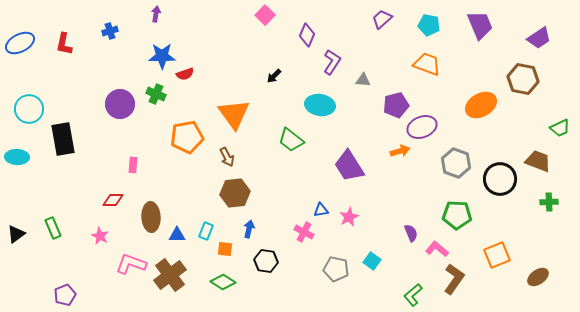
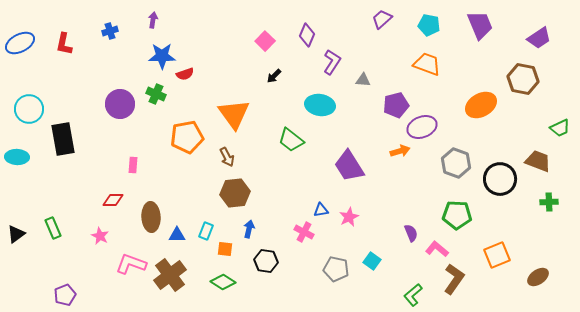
purple arrow at (156, 14): moved 3 px left, 6 px down
pink square at (265, 15): moved 26 px down
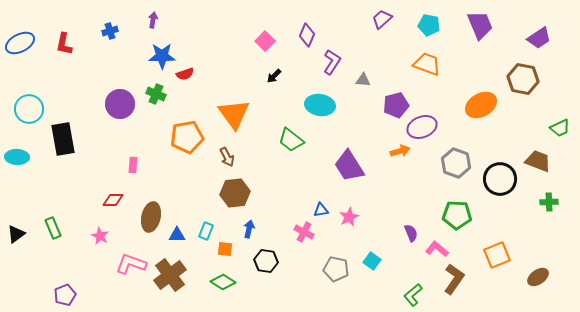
brown ellipse at (151, 217): rotated 16 degrees clockwise
